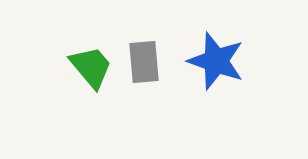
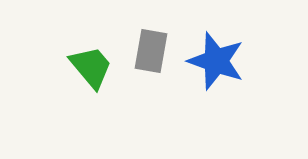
gray rectangle: moved 7 px right, 11 px up; rotated 15 degrees clockwise
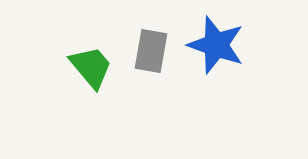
blue star: moved 16 px up
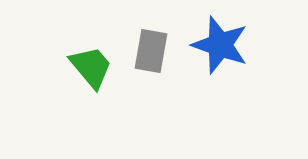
blue star: moved 4 px right
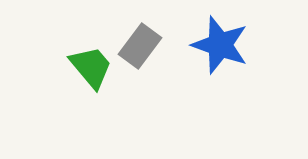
gray rectangle: moved 11 px left, 5 px up; rotated 27 degrees clockwise
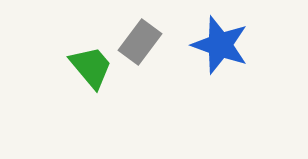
gray rectangle: moved 4 px up
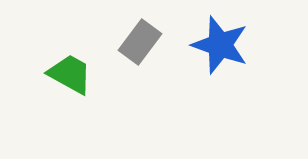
green trapezoid: moved 21 px left, 7 px down; rotated 21 degrees counterclockwise
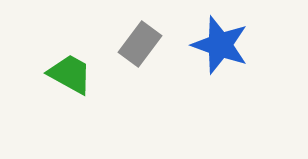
gray rectangle: moved 2 px down
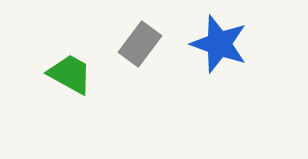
blue star: moved 1 px left, 1 px up
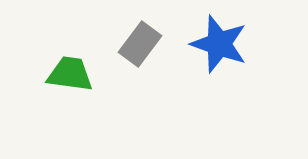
green trapezoid: rotated 21 degrees counterclockwise
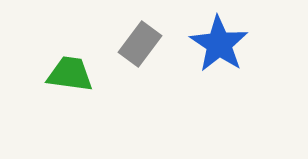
blue star: rotated 14 degrees clockwise
